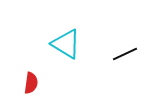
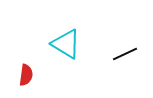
red semicircle: moved 5 px left, 8 px up
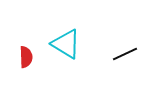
red semicircle: moved 18 px up; rotated 10 degrees counterclockwise
